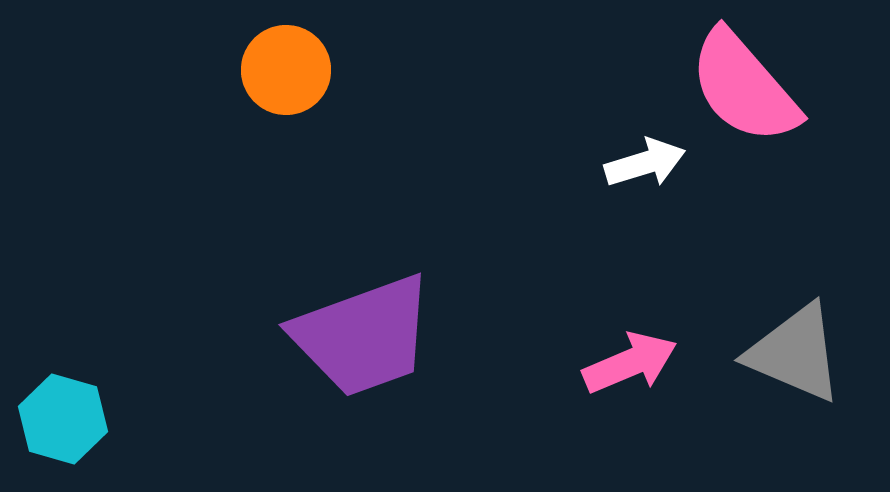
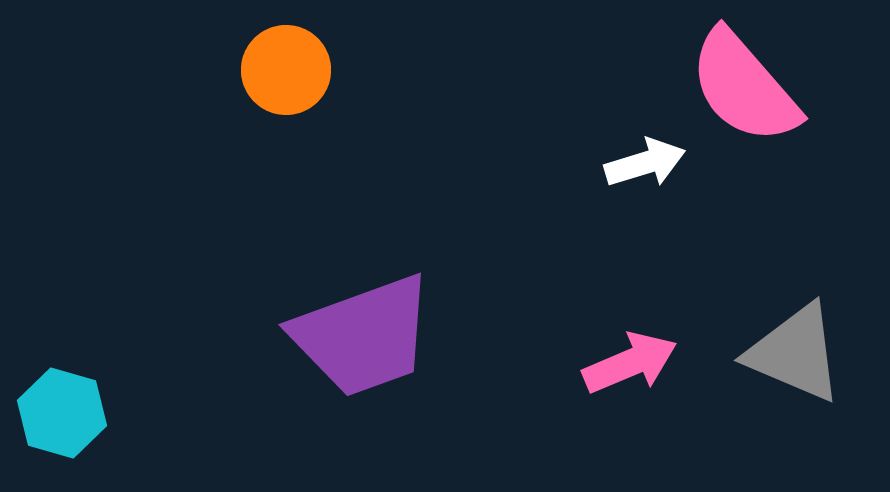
cyan hexagon: moved 1 px left, 6 px up
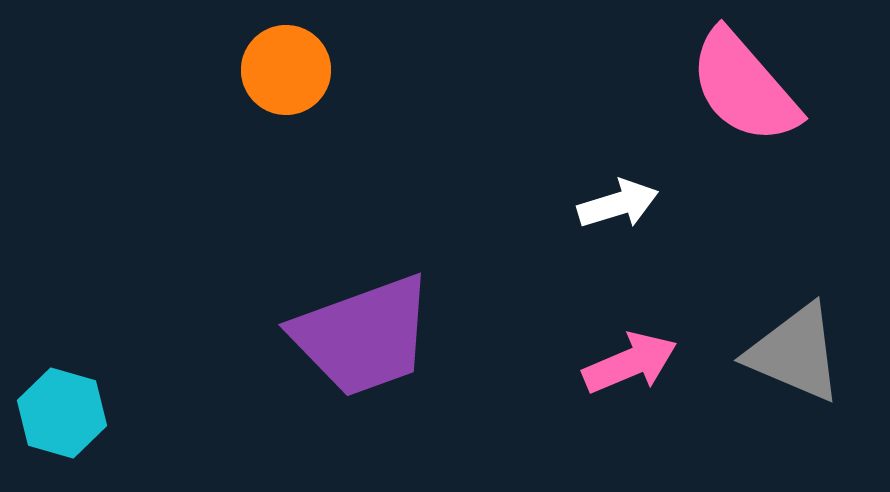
white arrow: moved 27 px left, 41 px down
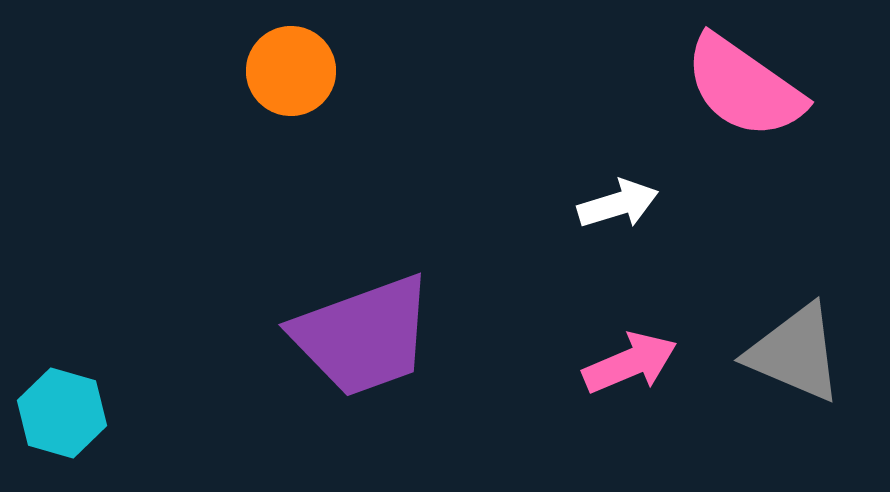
orange circle: moved 5 px right, 1 px down
pink semicircle: rotated 14 degrees counterclockwise
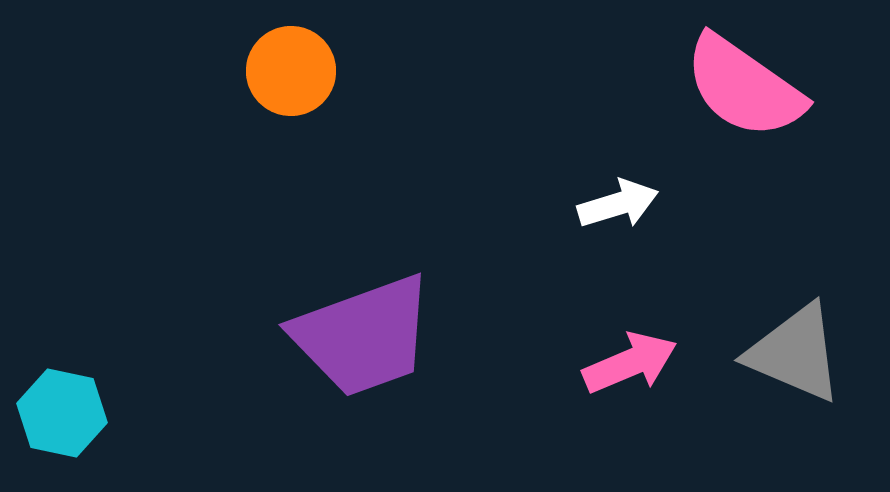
cyan hexagon: rotated 4 degrees counterclockwise
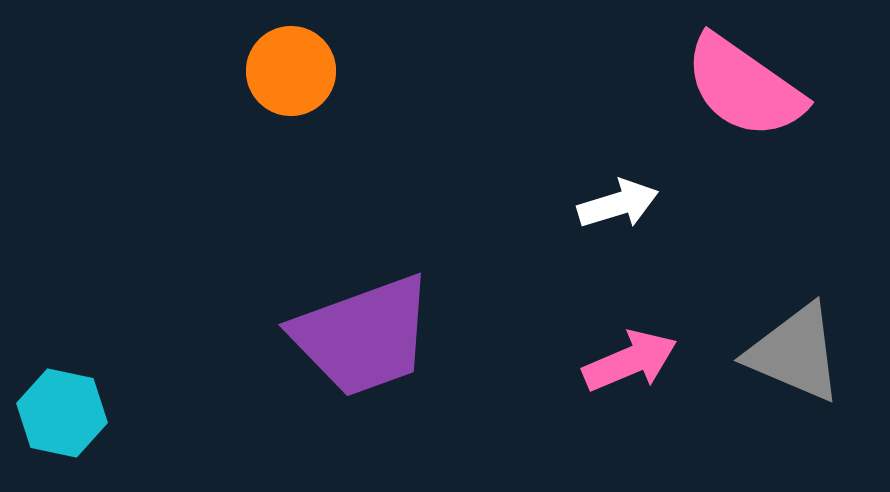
pink arrow: moved 2 px up
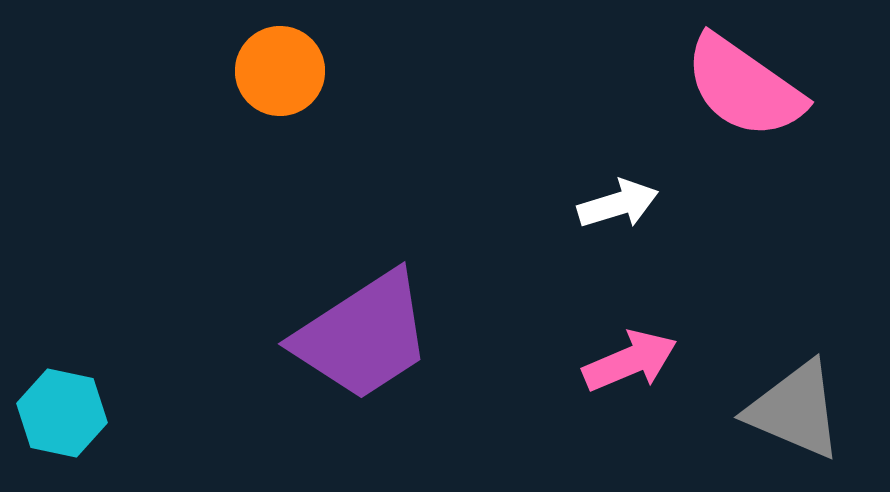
orange circle: moved 11 px left
purple trapezoid: rotated 13 degrees counterclockwise
gray triangle: moved 57 px down
